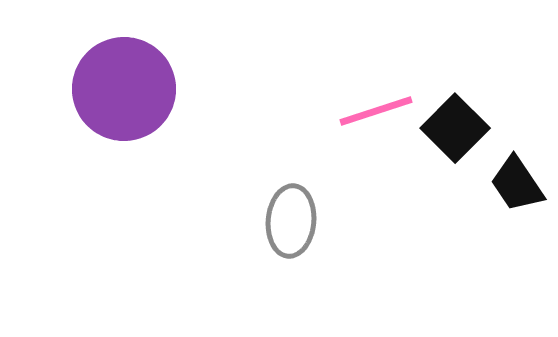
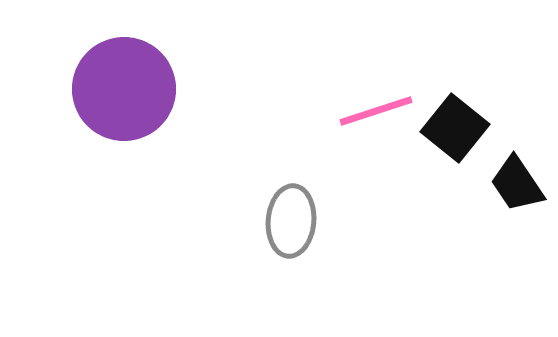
black square: rotated 6 degrees counterclockwise
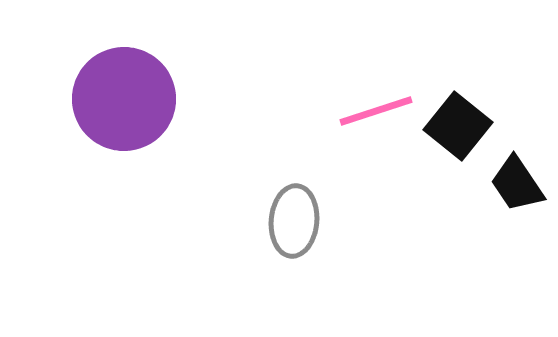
purple circle: moved 10 px down
black square: moved 3 px right, 2 px up
gray ellipse: moved 3 px right
